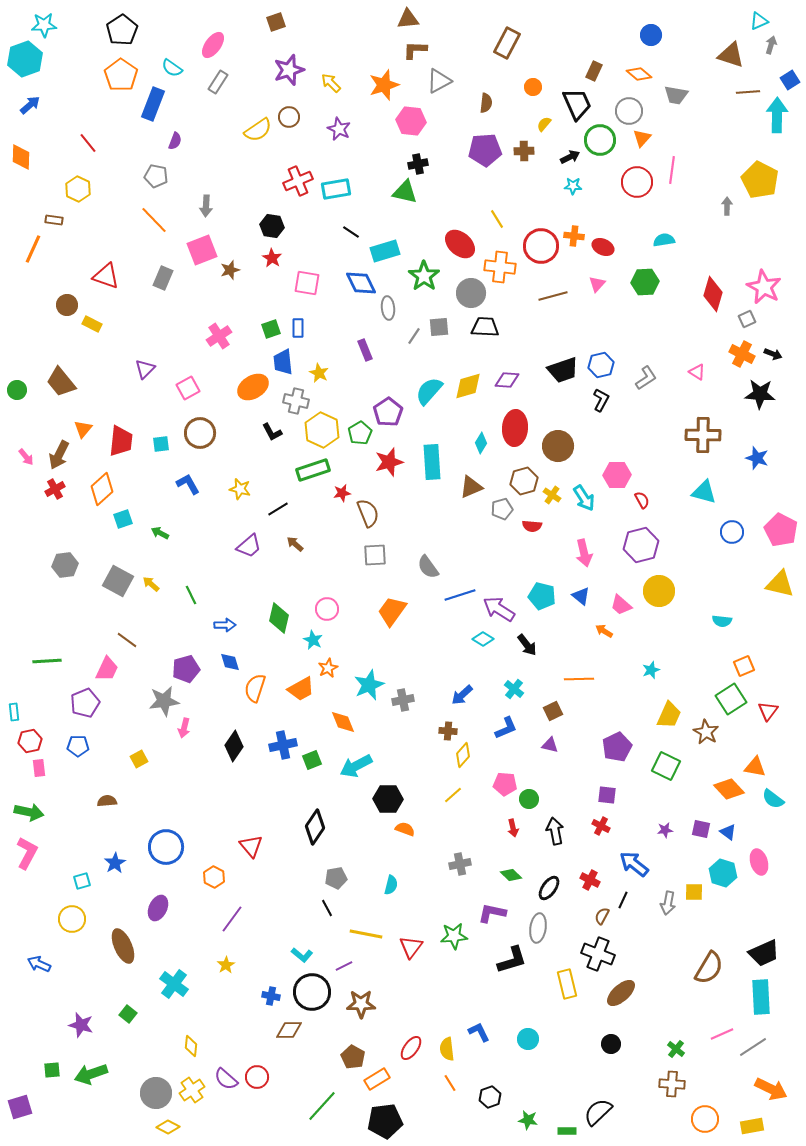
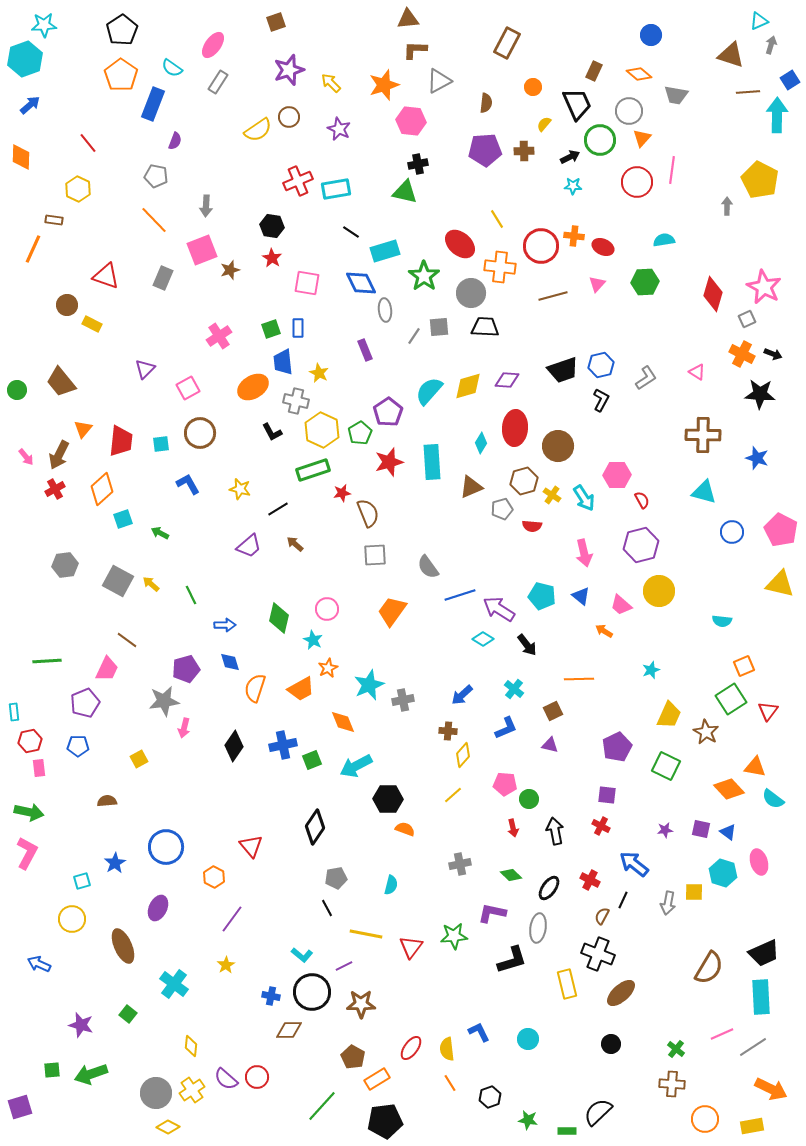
gray ellipse at (388, 308): moved 3 px left, 2 px down
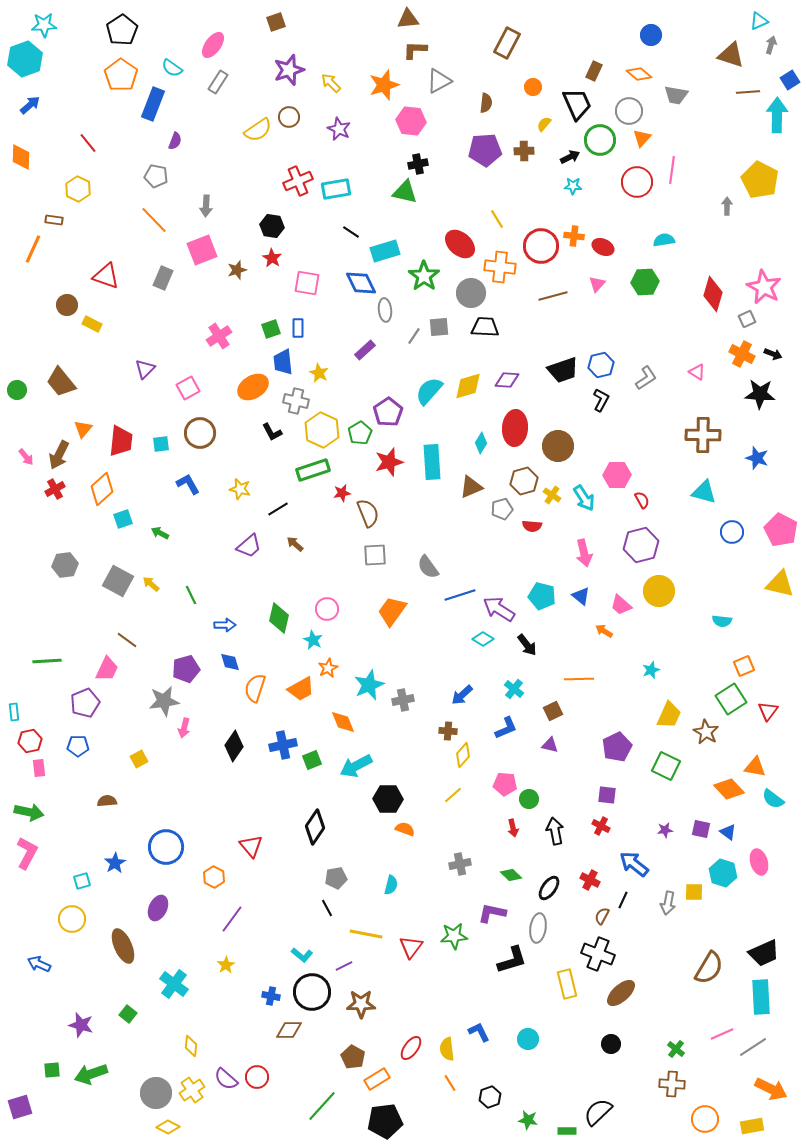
brown star at (230, 270): moved 7 px right
purple rectangle at (365, 350): rotated 70 degrees clockwise
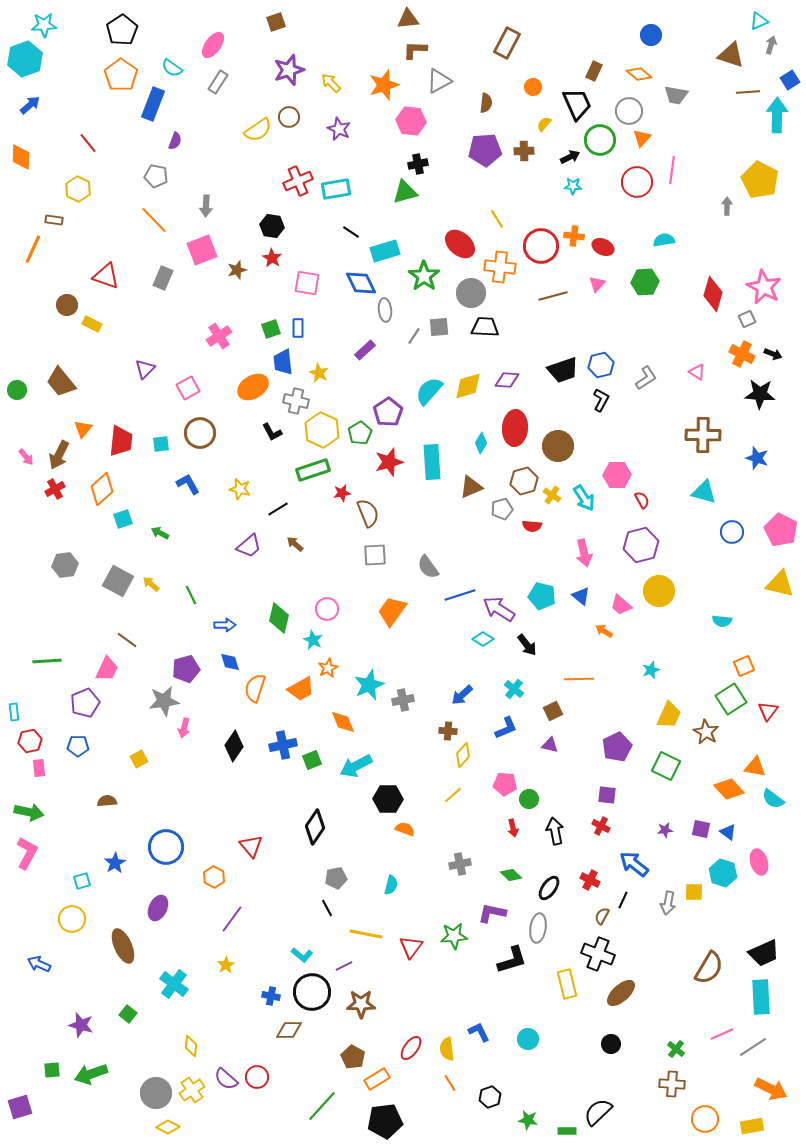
green triangle at (405, 192): rotated 28 degrees counterclockwise
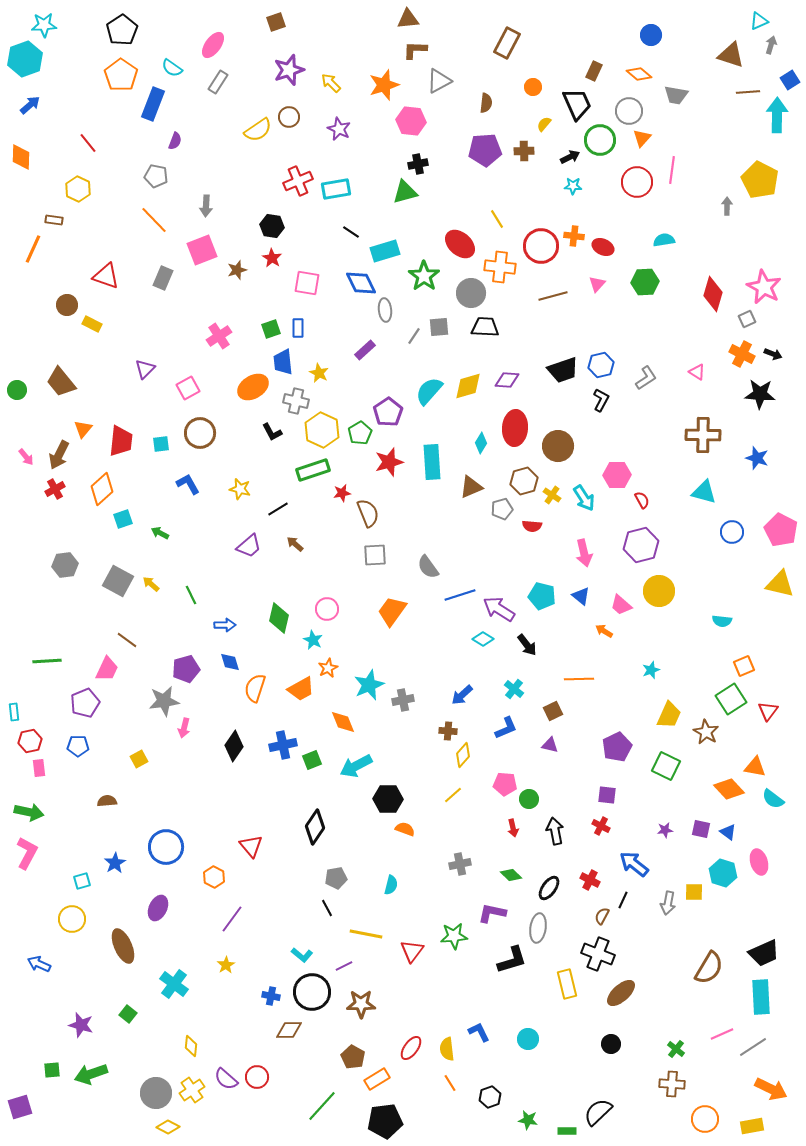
red triangle at (411, 947): moved 1 px right, 4 px down
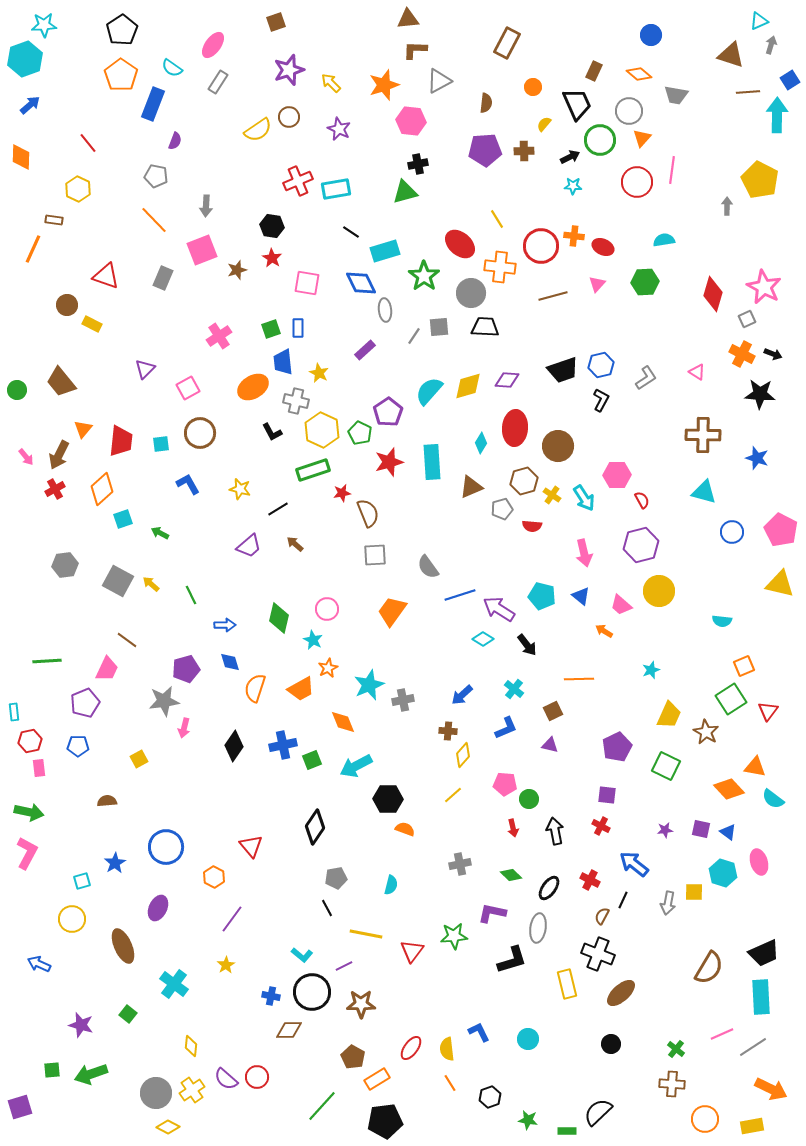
green pentagon at (360, 433): rotated 15 degrees counterclockwise
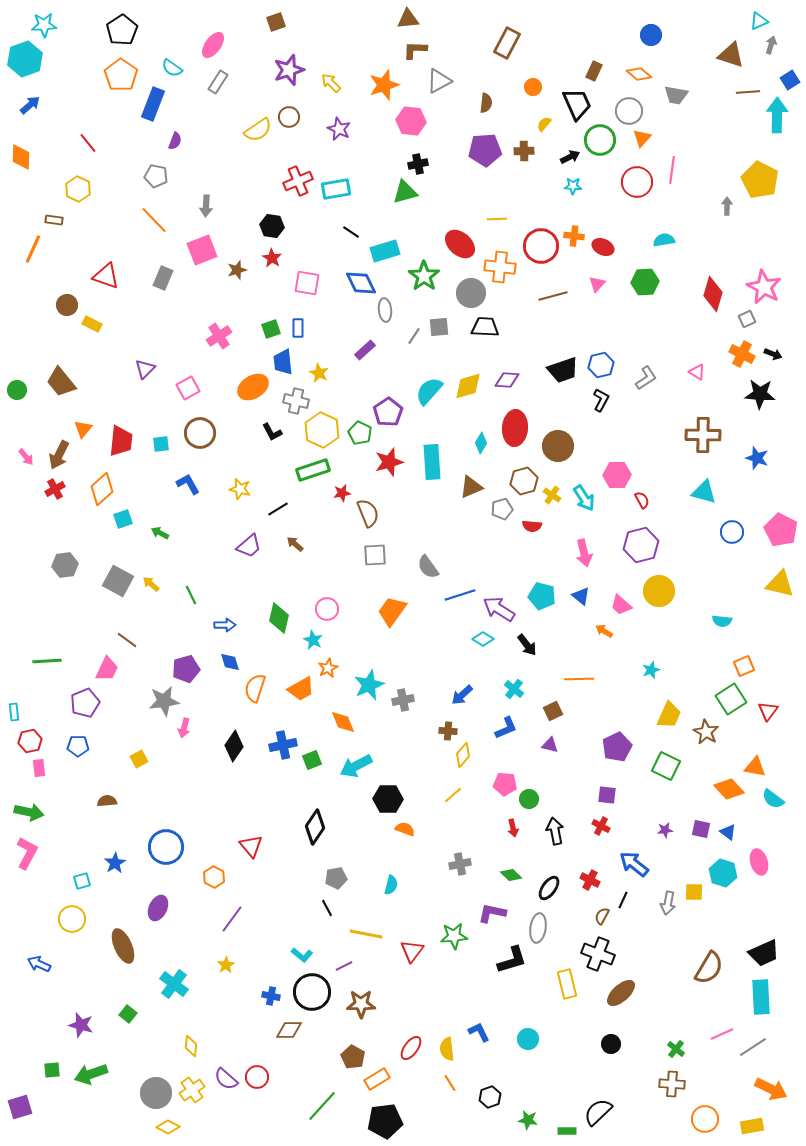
yellow line at (497, 219): rotated 60 degrees counterclockwise
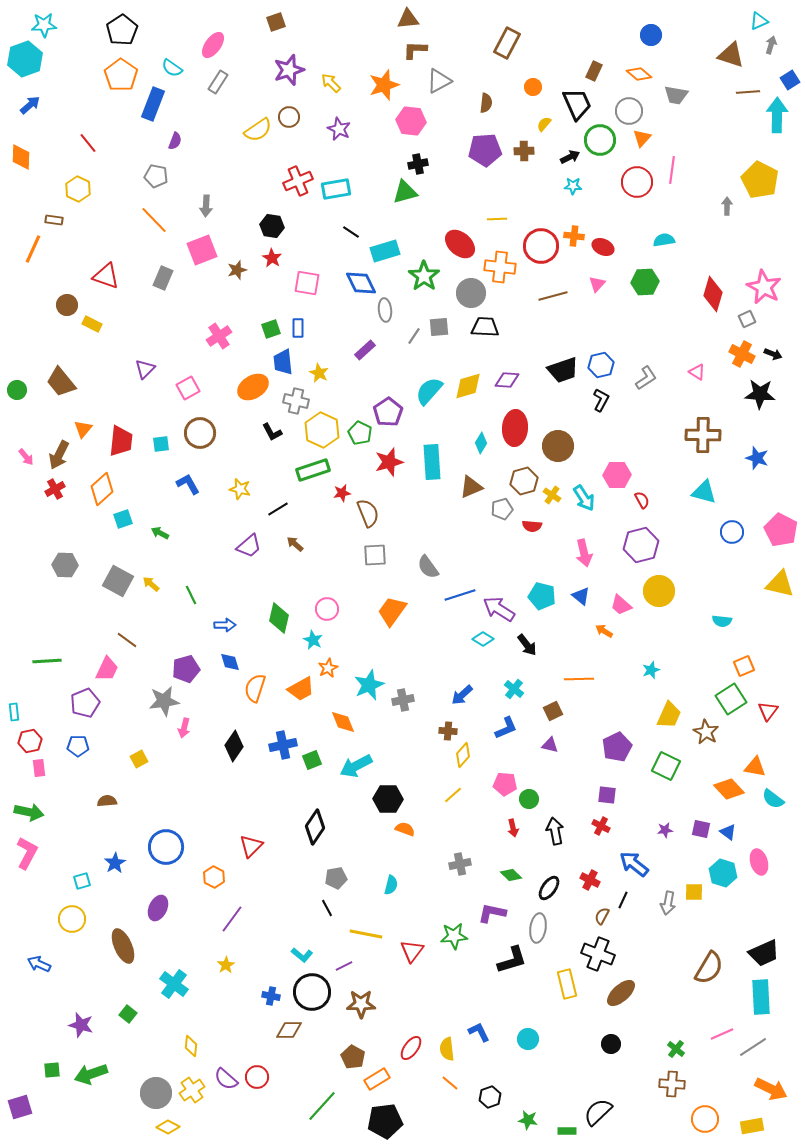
gray hexagon at (65, 565): rotated 10 degrees clockwise
red triangle at (251, 846): rotated 25 degrees clockwise
orange line at (450, 1083): rotated 18 degrees counterclockwise
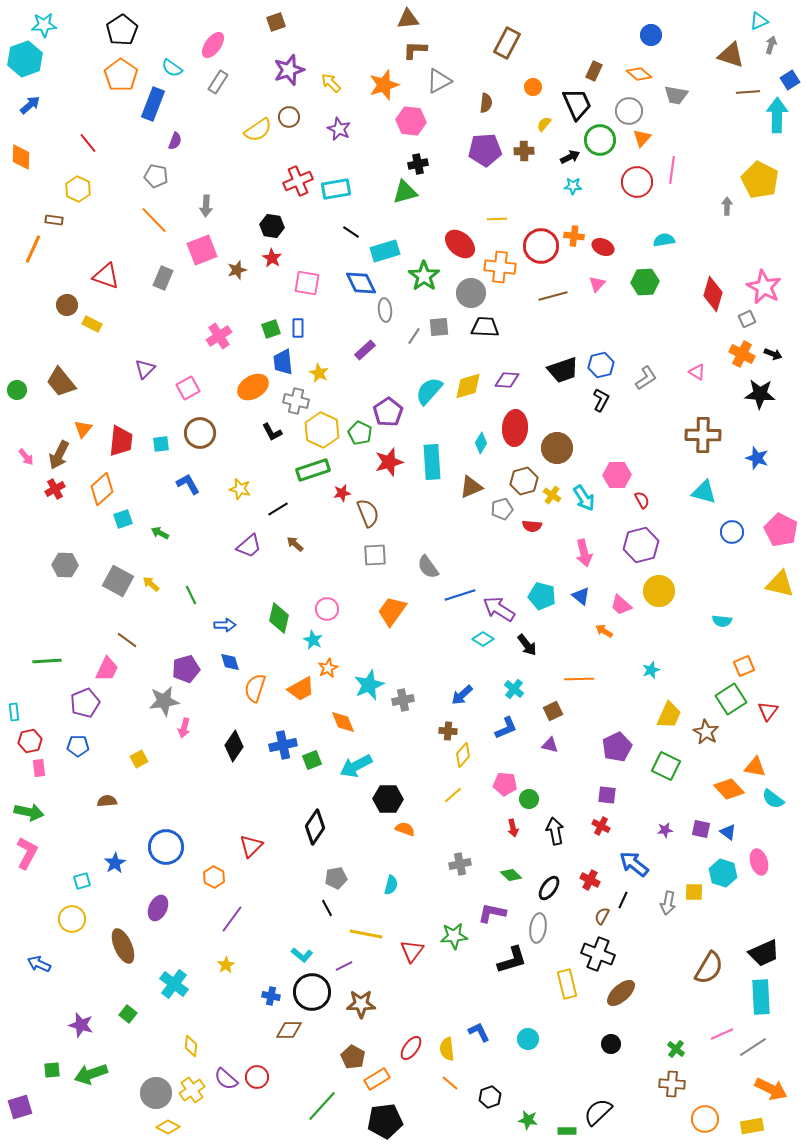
brown circle at (558, 446): moved 1 px left, 2 px down
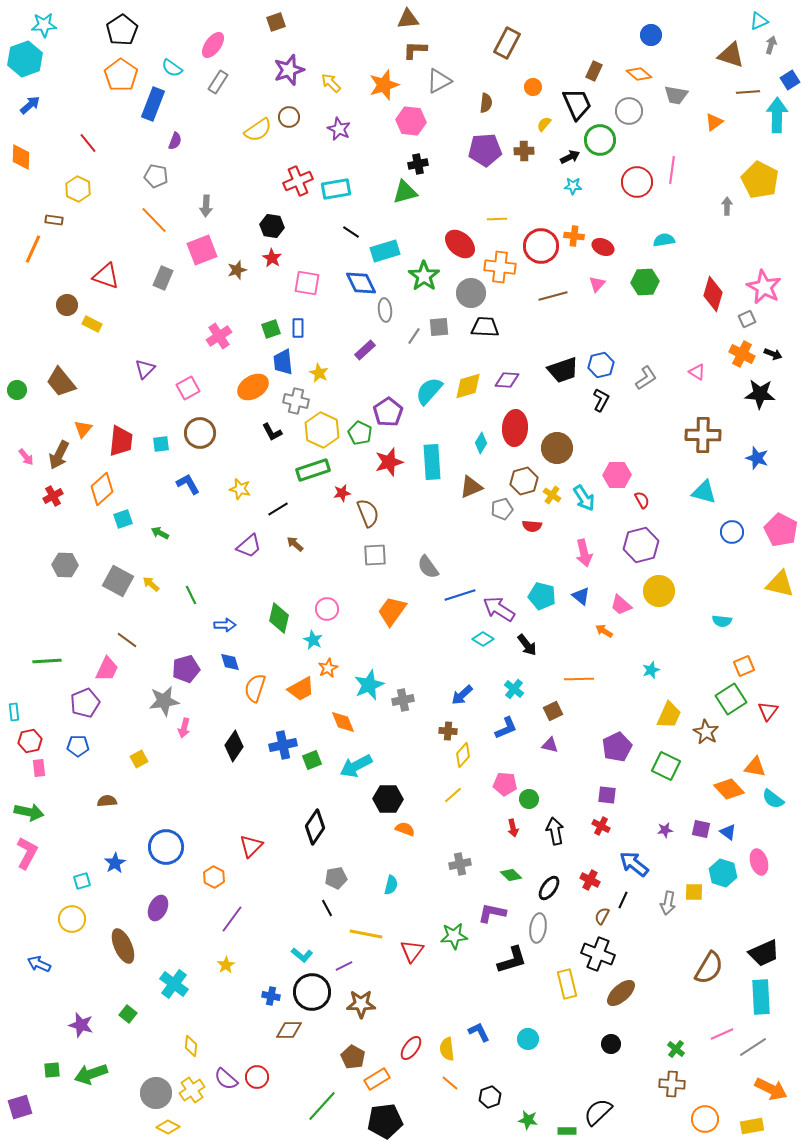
orange triangle at (642, 138): moved 72 px right, 16 px up; rotated 12 degrees clockwise
red cross at (55, 489): moved 2 px left, 7 px down
